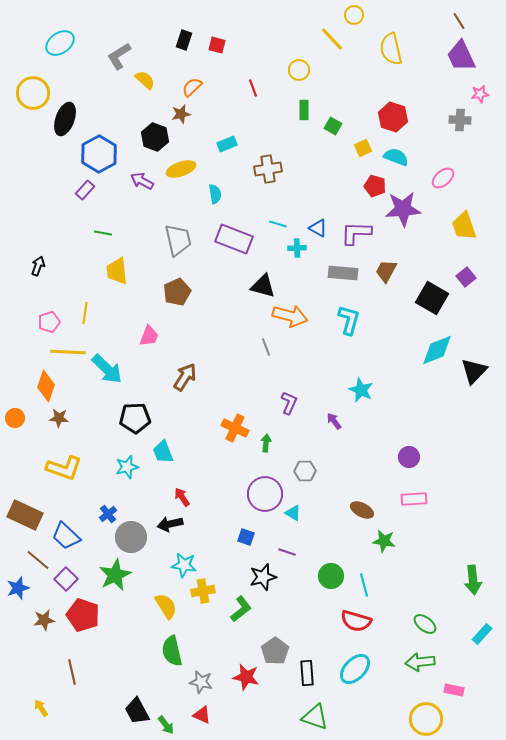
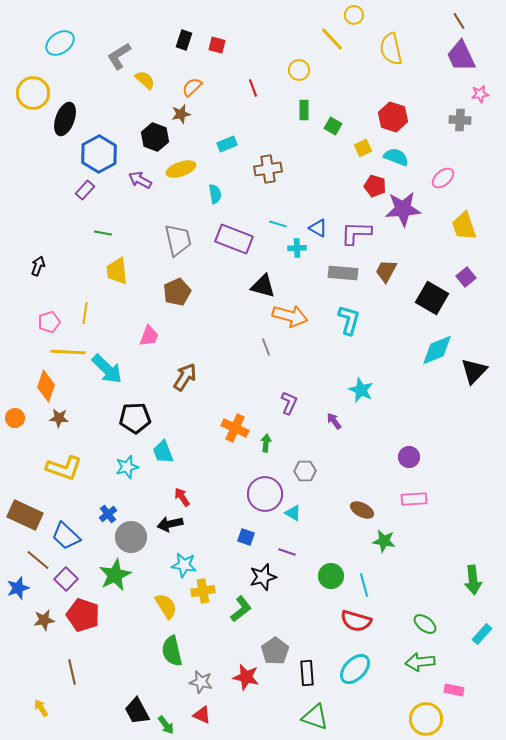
purple arrow at (142, 181): moved 2 px left, 1 px up
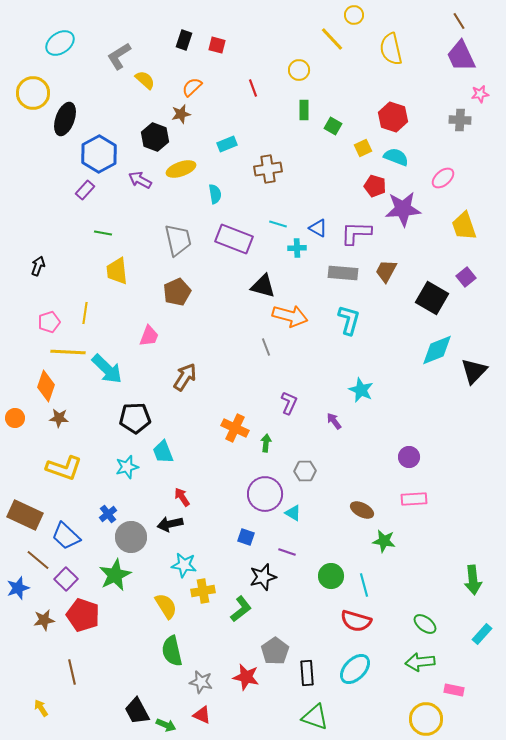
green arrow at (166, 725): rotated 30 degrees counterclockwise
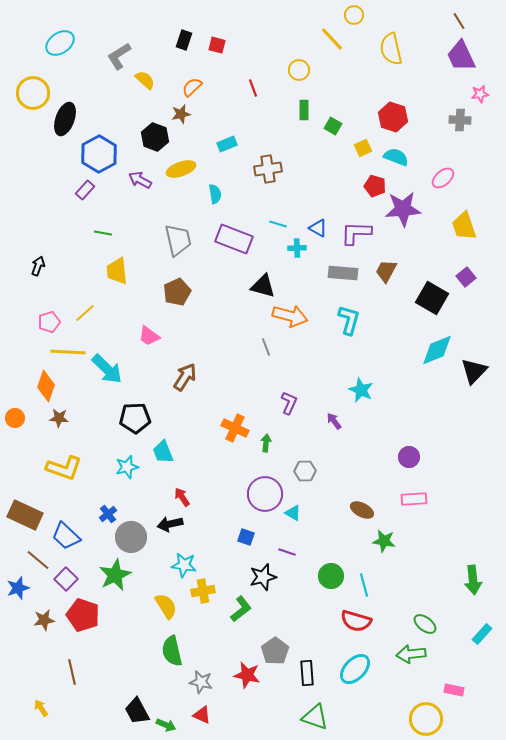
yellow line at (85, 313): rotated 40 degrees clockwise
pink trapezoid at (149, 336): rotated 105 degrees clockwise
green arrow at (420, 662): moved 9 px left, 8 px up
red star at (246, 677): moved 1 px right, 2 px up
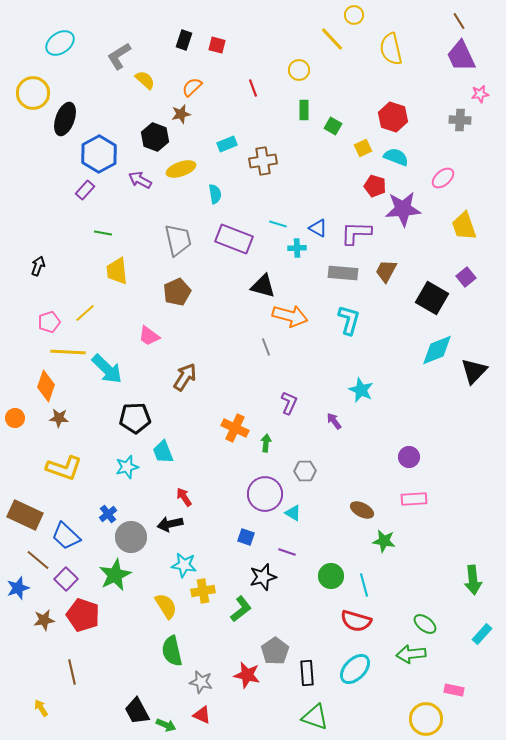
brown cross at (268, 169): moved 5 px left, 8 px up
red arrow at (182, 497): moved 2 px right
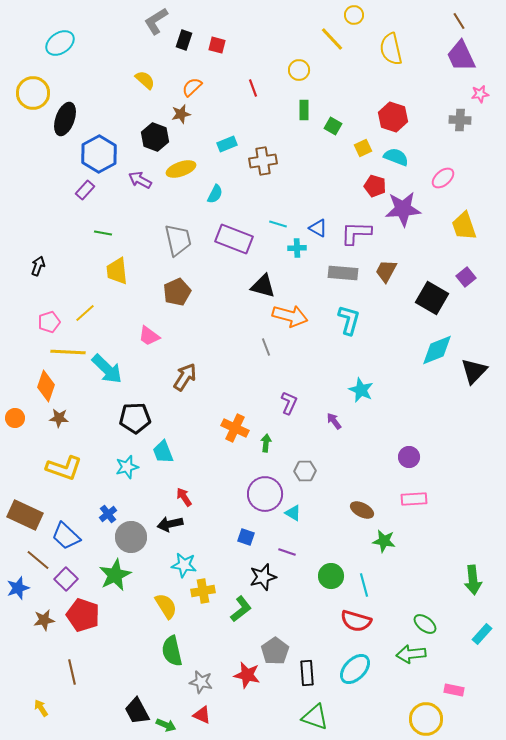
gray L-shape at (119, 56): moved 37 px right, 35 px up
cyan semicircle at (215, 194): rotated 36 degrees clockwise
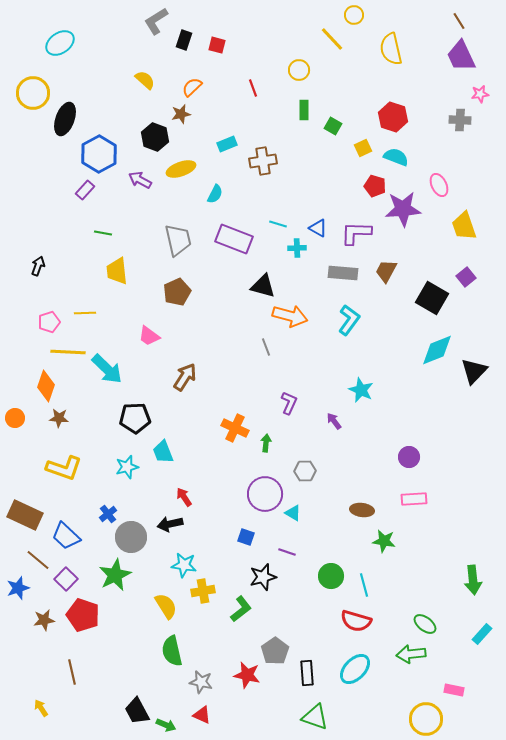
pink ellipse at (443, 178): moved 4 px left, 7 px down; rotated 75 degrees counterclockwise
yellow line at (85, 313): rotated 40 degrees clockwise
cyan L-shape at (349, 320): rotated 20 degrees clockwise
brown ellipse at (362, 510): rotated 20 degrees counterclockwise
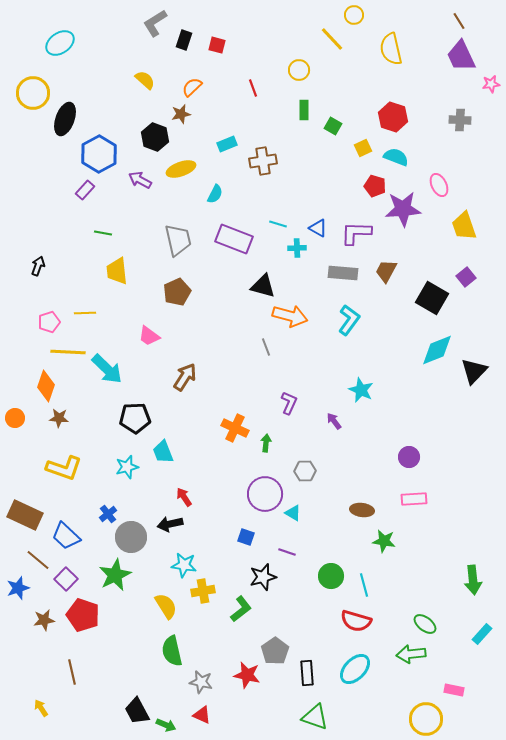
gray L-shape at (156, 21): moved 1 px left, 2 px down
pink star at (480, 94): moved 11 px right, 10 px up
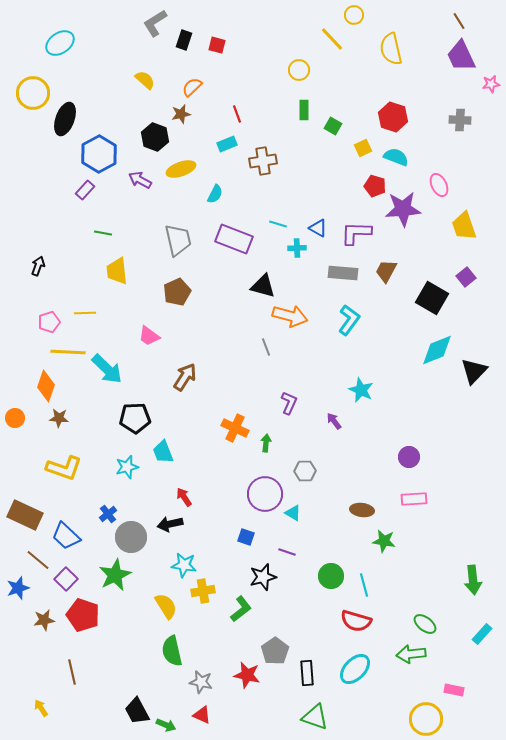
red line at (253, 88): moved 16 px left, 26 px down
